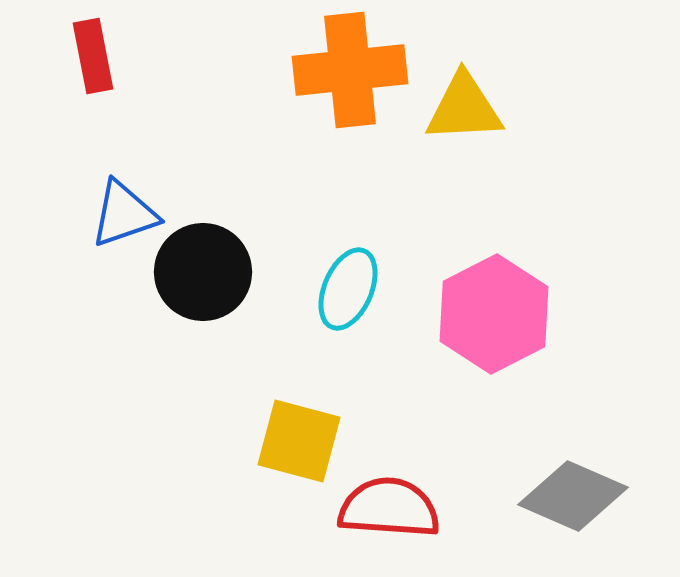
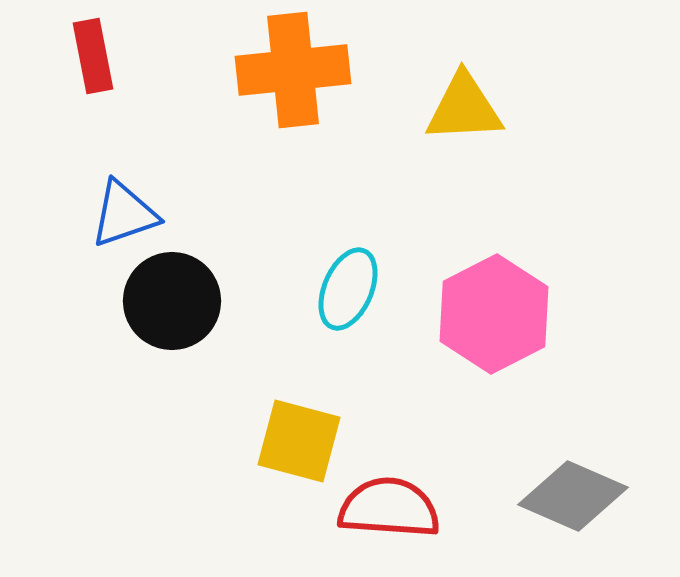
orange cross: moved 57 px left
black circle: moved 31 px left, 29 px down
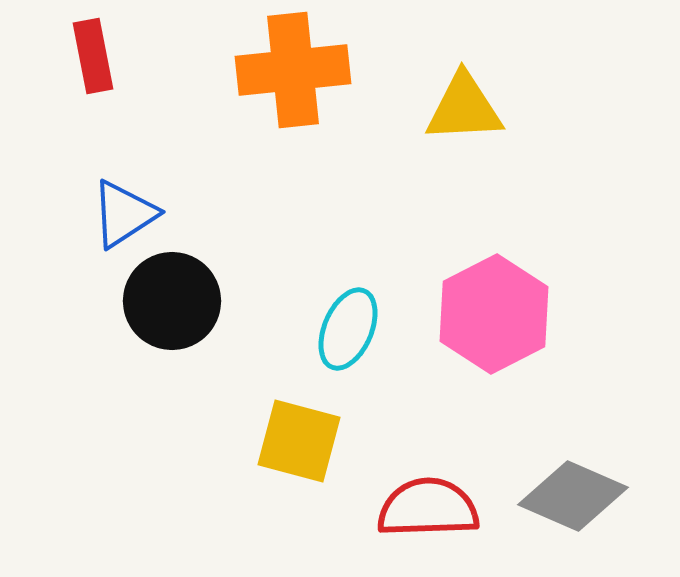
blue triangle: rotated 14 degrees counterclockwise
cyan ellipse: moved 40 px down
red semicircle: moved 39 px right; rotated 6 degrees counterclockwise
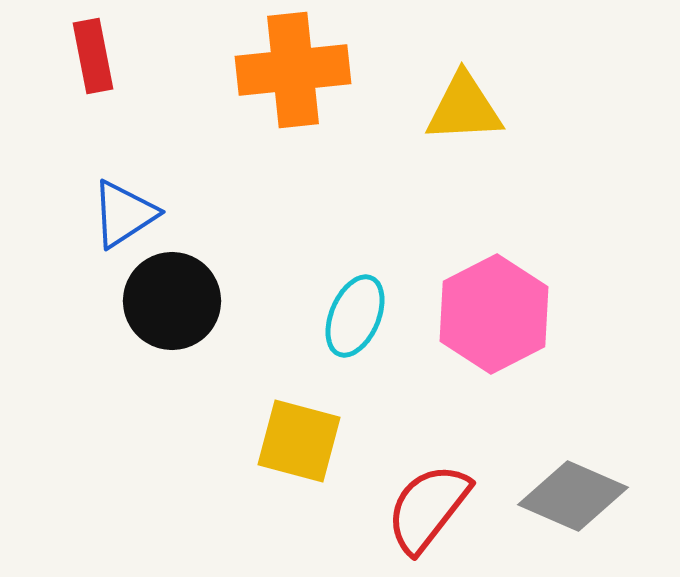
cyan ellipse: moved 7 px right, 13 px up
red semicircle: rotated 50 degrees counterclockwise
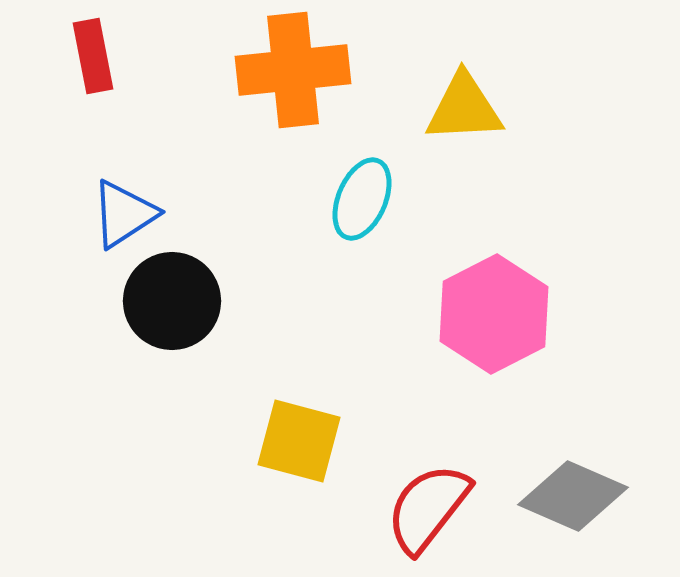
cyan ellipse: moved 7 px right, 117 px up
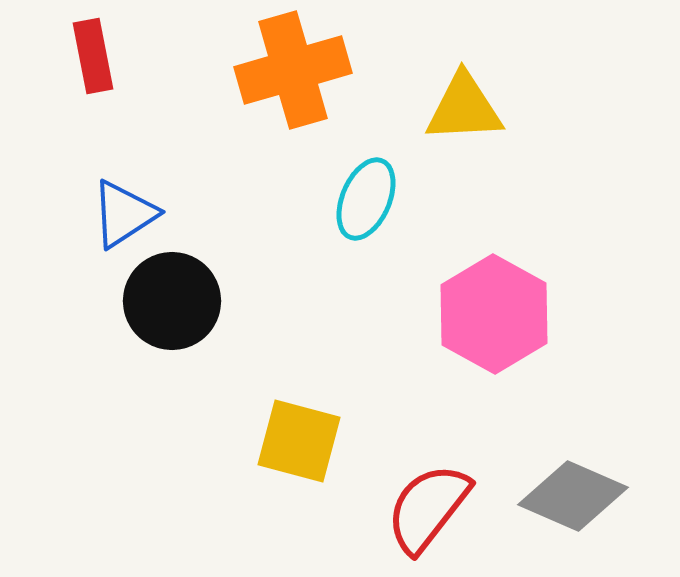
orange cross: rotated 10 degrees counterclockwise
cyan ellipse: moved 4 px right
pink hexagon: rotated 4 degrees counterclockwise
